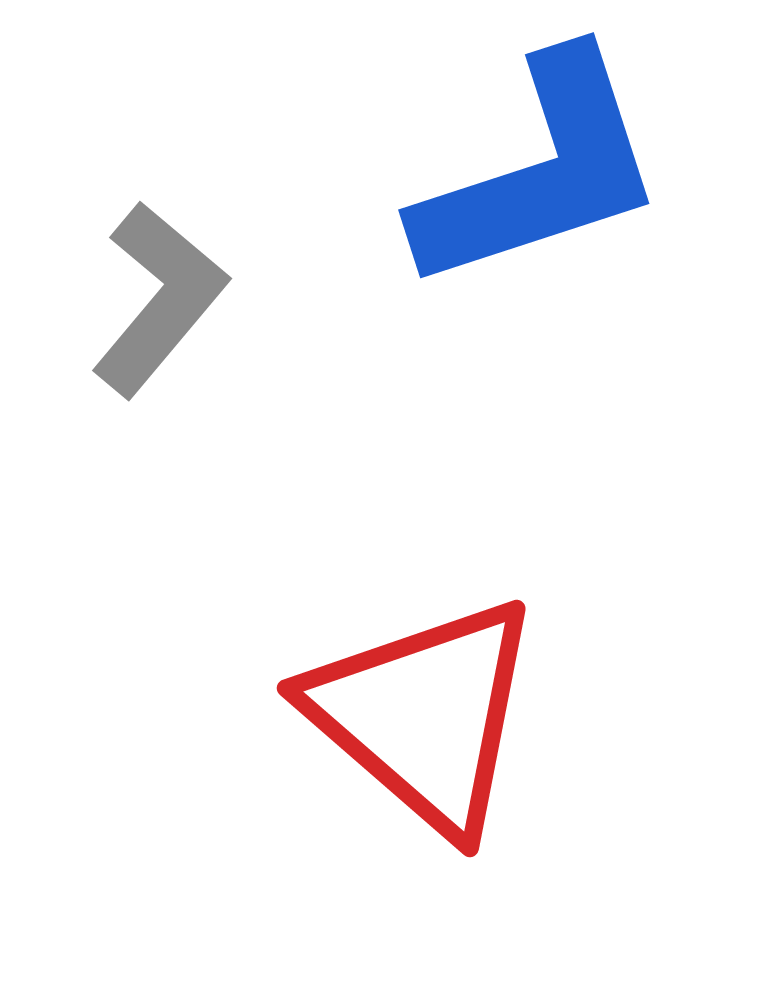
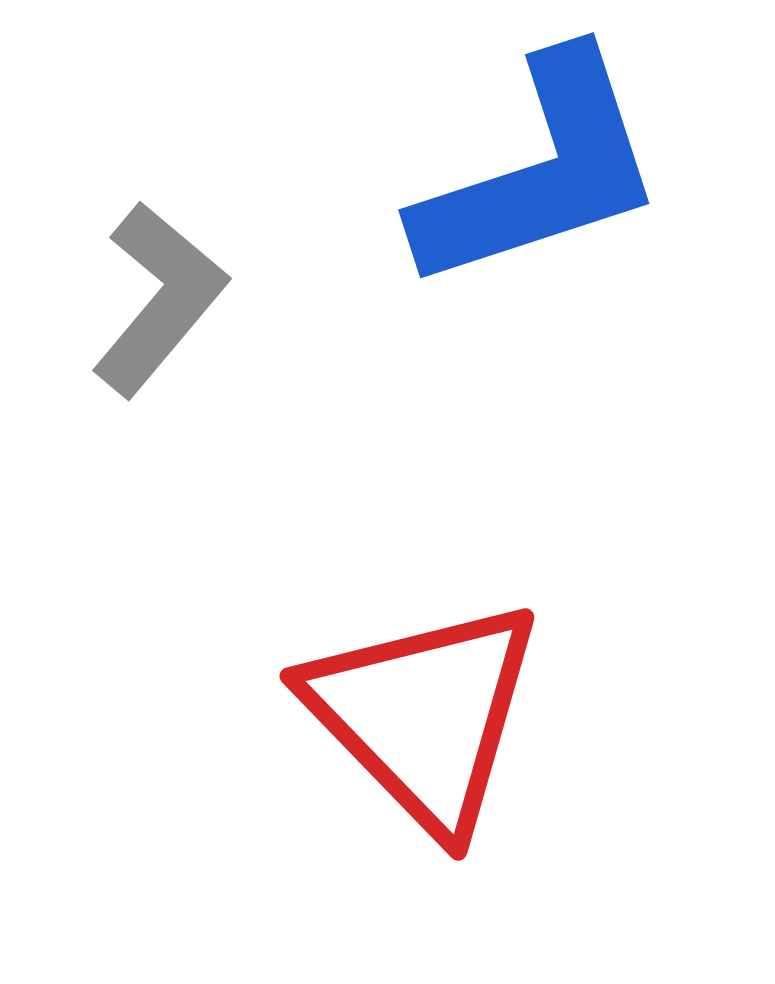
red triangle: rotated 5 degrees clockwise
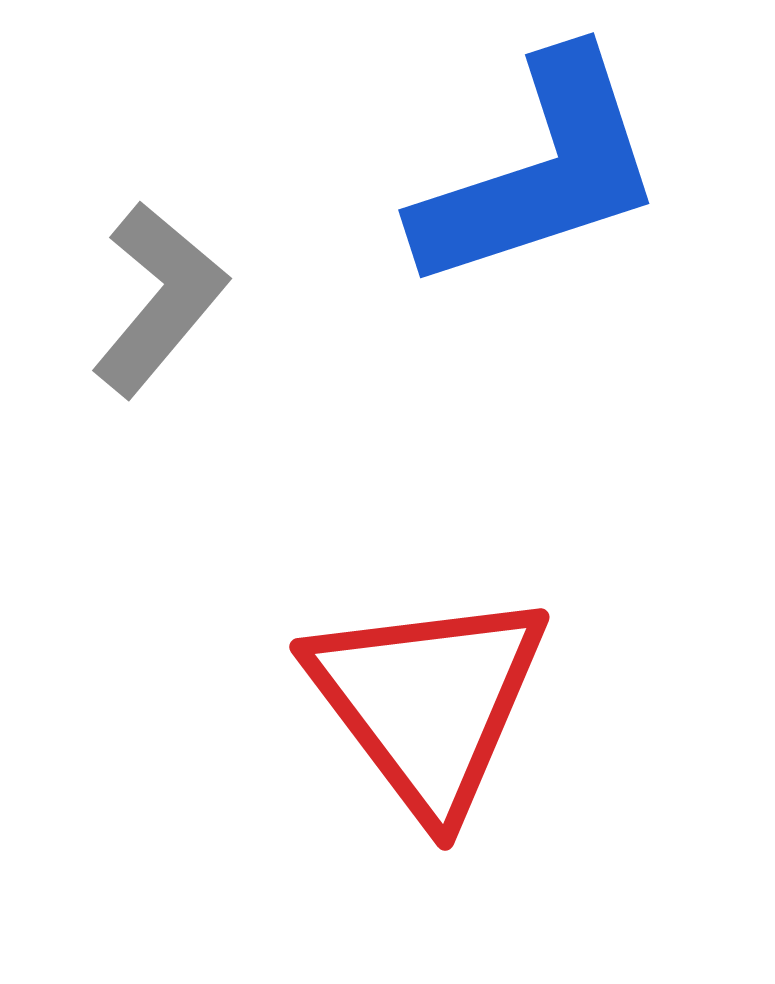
red triangle: moved 4 px right, 13 px up; rotated 7 degrees clockwise
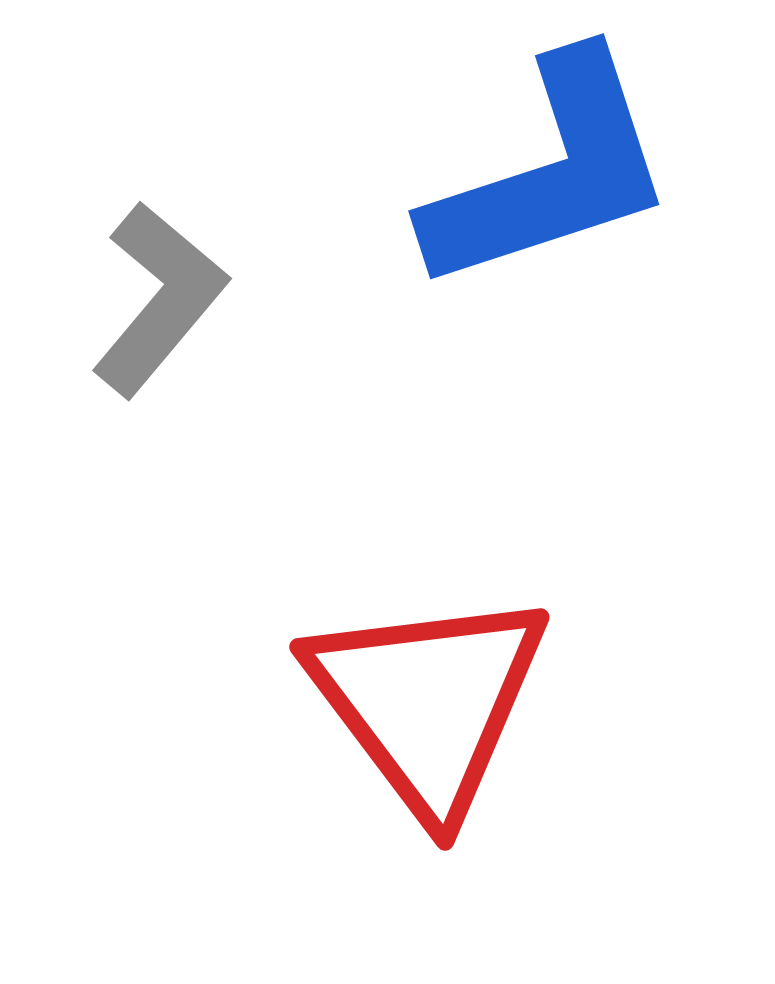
blue L-shape: moved 10 px right, 1 px down
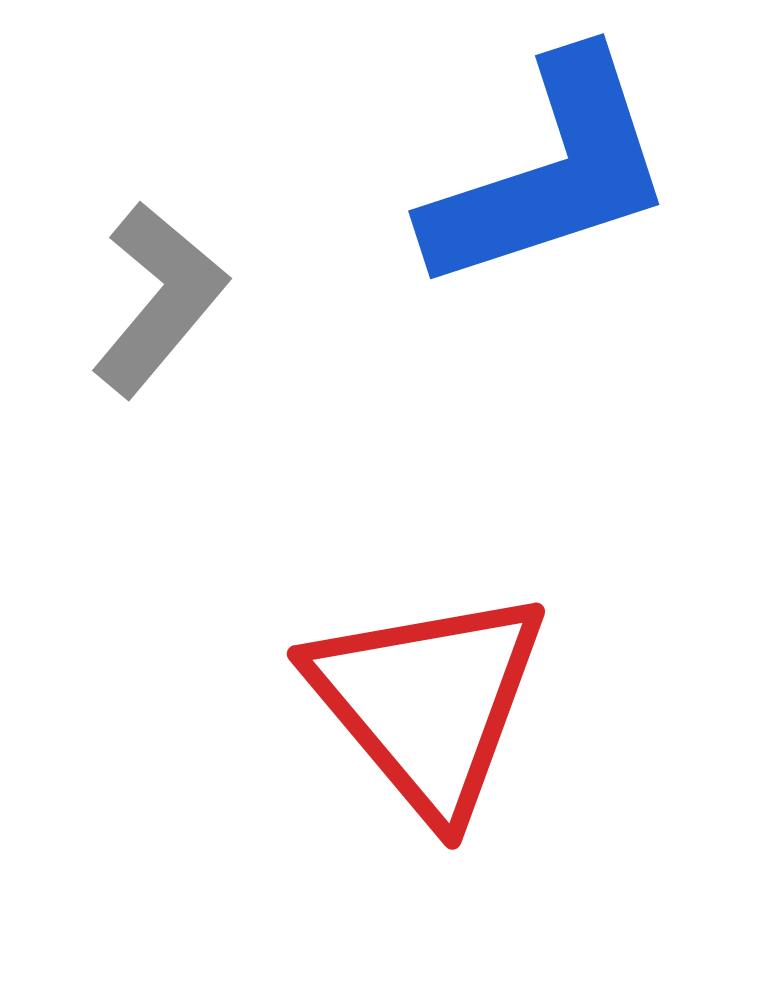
red triangle: rotated 3 degrees counterclockwise
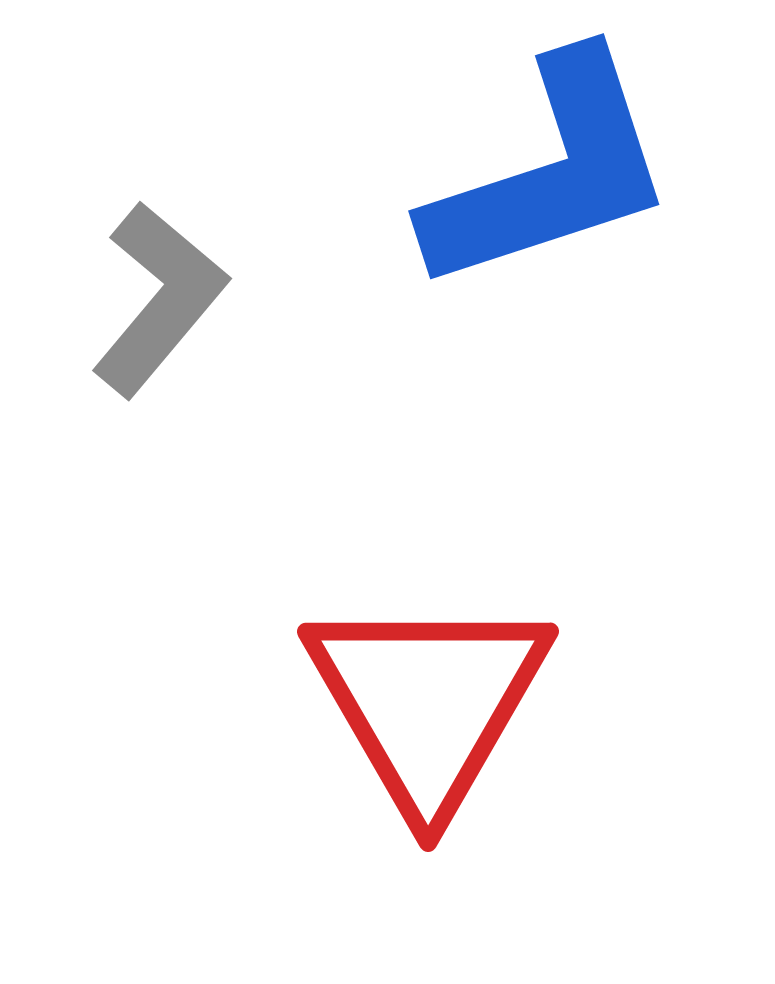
red triangle: rotated 10 degrees clockwise
